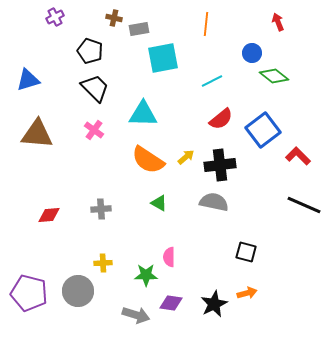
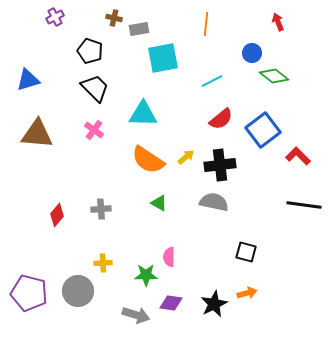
black line: rotated 16 degrees counterclockwise
red diamond: moved 8 px right; rotated 45 degrees counterclockwise
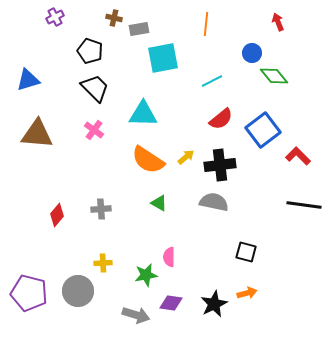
green diamond: rotated 12 degrees clockwise
green star: rotated 10 degrees counterclockwise
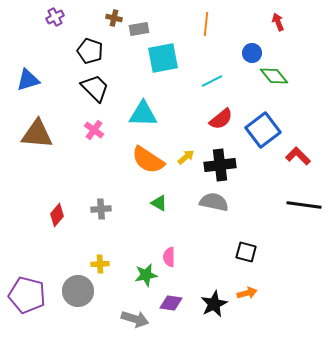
yellow cross: moved 3 px left, 1 px down
purple pentagon: moved 2 px left, 2 px down
gray arrow: moved 1 px left, 4 px down
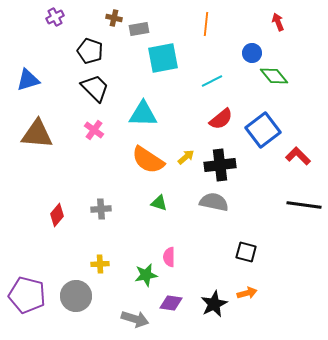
green triangle: rotated 12 degrees counterclockwise
gray circle: moved 2 px left, 5 px down
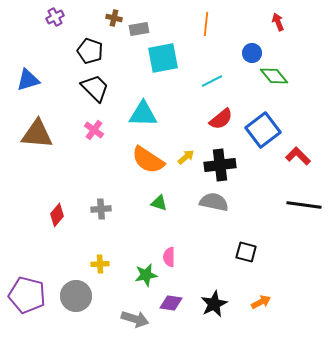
orange arrow: moved 14 px right, 9 px down; rotated 12 degrees counterclockwise
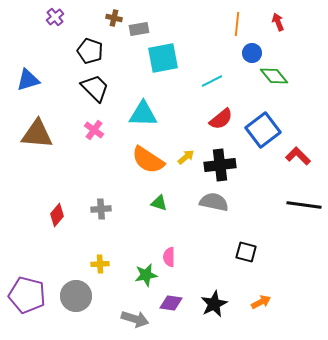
purple cross: rotated 12 degrees counterclockwise
orange line: moved 31 px right
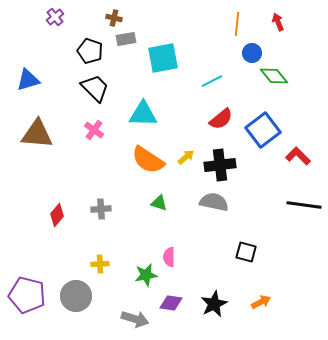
gray rectangle: moved 13 px left, 10 px down
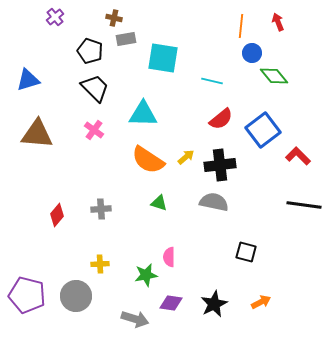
orange line: moved 4 px right, 2 px down
cyan square: rotated 20 degrees clockwise
cyan line: rotated 40 degrees clockwise
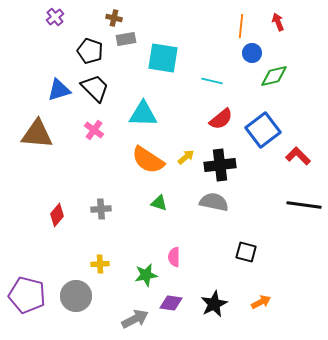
green diamond: rotated 64 degrees counterclockwise
blue triangle: moved 31 px right, 10 px down
pink semicircle: moved 5 px right
gray arrow: rotated 44 degrees counterclockwise
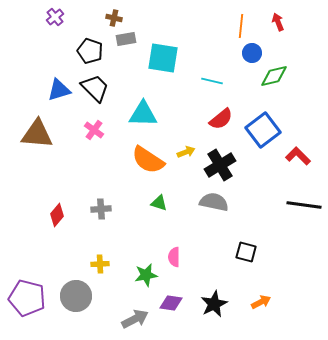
yellow arrow: moved 5 px up; rotated 18 degrees clockwise
black cross: rotated 24 degrees counterclockwise
purple pentagon: moved 3 px down
